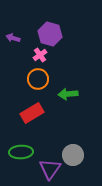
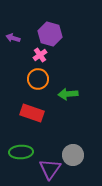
red rectangle: rotated 50 degrees clockwise
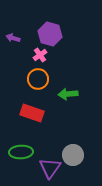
purple triangle: moved 1 px up
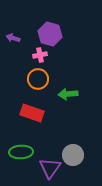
pink cross: rotated 24 degrees clockwise
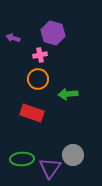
purple hexagon: moved 3 px right, 1 px up
green ellipse: moved 1 px right, 7 px down
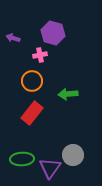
orange circle: moved 6 px left, 2 px down
red rectangle: rotated 70 degrees counterclockwise
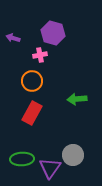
green arrow: moved 9 px right, 5 px down
red rectangle: rotated 10 degrees counterclockwise
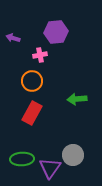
purple hexagon: moved 3 px right, 1 px up; rotated 20 degrees counterclockwise
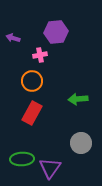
green arrow: moved 1 px right
gray circle: moved 8 px right, 12 px up
